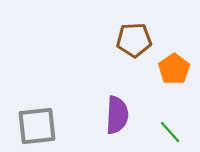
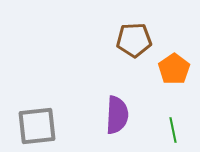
green line: moved 3 px right, 2 px up; rotated 30 degrees clockwise
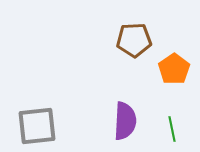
purple semicircle: moved 8 px right, 6 px down
green line: moved 1 px left, 1 px up
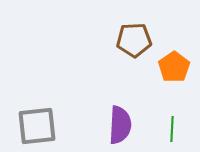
orange pentagon: moved 2 px up
purple semicircle: moved 5 px left, 4 px down
green line: rotated 15 degrees clockwise
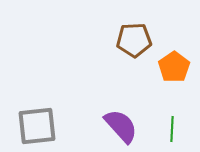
purple semicircle: moved 1 px right, 1 px down; rotated 45 degrees counterclockwise
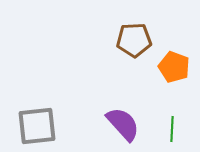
orange pentagon: rotated 16 degrees counterclockwise
purple semicircle: moved 2 px right, 2 px up
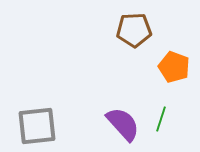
brown pentagon: moved 10 px up
green line: moved 11 px left, 10 px up; rotated 15 degrees clockwise
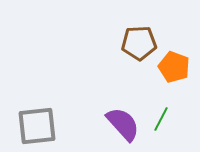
brown pentagon: moved 5 px right, 13 px down
green line: rotated 10 degrees clockwise
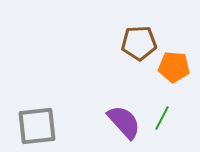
orange pentagon: rotated 16 degrees counterclockwise
green line: moved 1 px right, 1 px up
purple semicircle: moved 1 px right, 2 px up
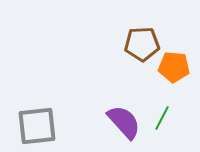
brown pentagon: moved 3 px right, 1 px down
